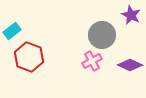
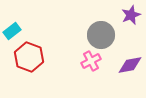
purple star: rotated 24 degrees clockwise
gray circle: moved 1 px left
pink cross: moved 1 px left
purple diamond: rotated 35 degrees counterclockwise
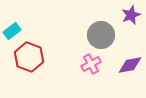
pink cross: moved 3 px down
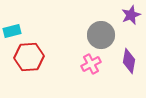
cyan rectangle: rotated 24 degrees clockwise
red hexagon: rotated 24 degrees counterclockwise
purple diamond: moved 1 px left, 4 px up; rotated 70 degrees counterclockwise
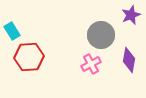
cyan rectangle: rotated 72 degrees clockwise
purple diamond: moved 1 px up
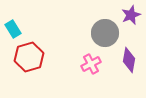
cyan rectangle: moved 1 px right, 2 px up
gray circle: moved 4 px right, 2 px up
red hexagon: rotated 12 degrees counterclockwise
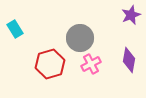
cyan rectangle: moved 2 px right
gray circle: moved 25 px left, 5 px down
red hexagon: moved 21 px right, 7 px down
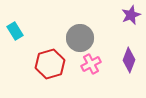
cyan rectangle: moved 2 px down
purple diamond: rotated 10 degrees clockwise
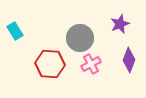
purple star: moved 11 px left, 9 px down
red hexagon: rotated 20 degrees clockwise
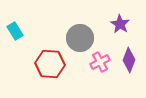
purple star: rotated 18 degrees counterclockwise
pink cross: moved 9 px right, 2 px up
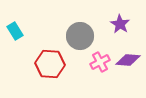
gray circle: moved 2 px up
purple diamond: moved 1 px left; rotated 75 degrees clockwise
